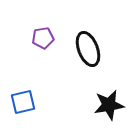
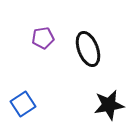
blue square: moved 2 px down; rotated 20 degrees counterclockwise
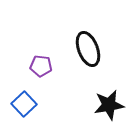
purple pentagon: moved 2 px left, 28 px down; rotated 15 degrees clockwise
blue square: moved 1 px right; rotated 10 degrees counterclockwise
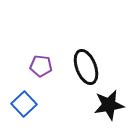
black ellipse: moved 2 px left, 18 px down
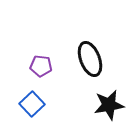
black ellipse: moved 4 px right, 8 px up
blue square: moved 8 px right
